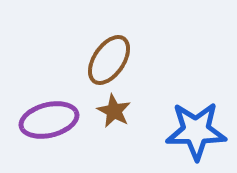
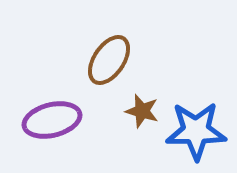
brown star: moved 28 px right; rotated 12 degrees counterclockwise
purple ellipse: moved 3 px right
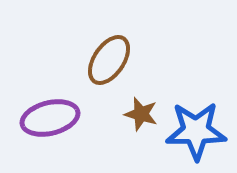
brown star: moved 1 px left, 3 px down
purple ellipse: moved 2 px left, 2 px up
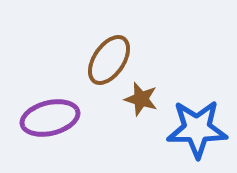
brown star: moved 15 px up
blue star: moved 1 px right, 2 px up
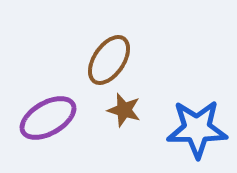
brown star: moved 17 px left, 11 px down
purple ellipse: moved 2 px left; rotated 16 degrees counterclockwise
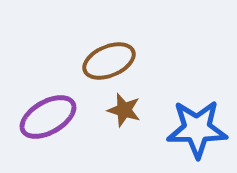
brown ellipse: moved 1 px down; rotated 33 degrees clockwise
purple ellipse: moved 1 px up
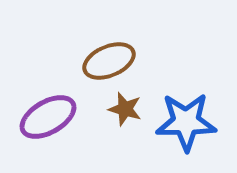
brown star: moved 1 px right, 1 px up
blue star: moved 11 px left, 7 px up
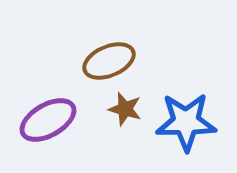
purple ellipse: moved 3 px down
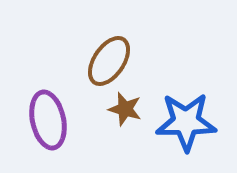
brown ellipse: rotated 33 degrees counterclockwise
purple ellipse: rotated 72 degrees counterclockwise
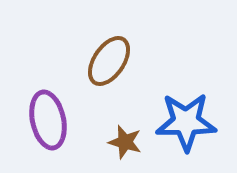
brown star: moved 33 px down
